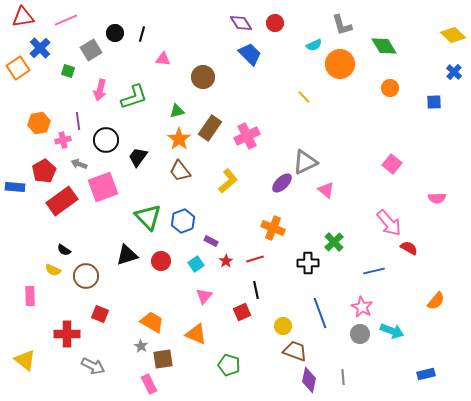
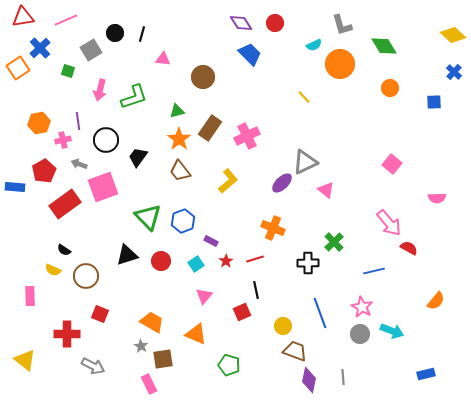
red rectangle at (62, 201): moved 3 px right, 3 px down
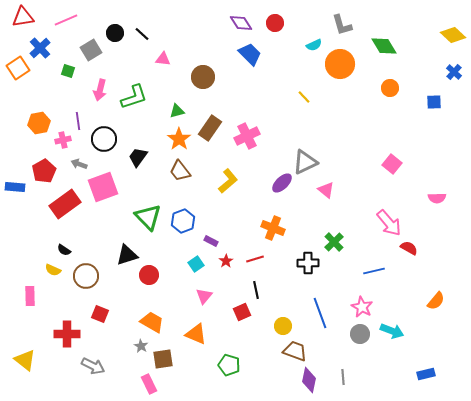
black line at (142, 34): rotated 63 degrees counterclockwise
black circle at (106, 140): moved 2 px left, 1 px up
red circle at (161, 261): moved 12 px left, 14 px down
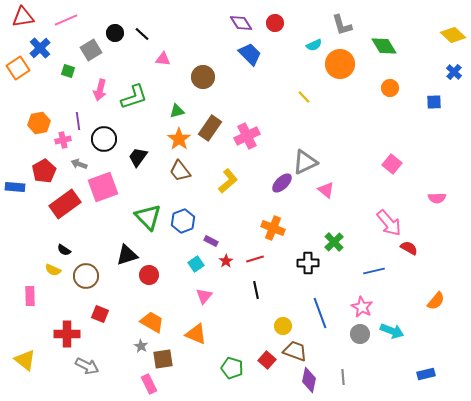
red square at (242, 312): moved 25 px right, 48 px down; rotated 24 degrees counterclockwise
green pentagon at (229, 365): moved 3 px right, 3 px down
gray arrow at (93, 366): moved 6 px left
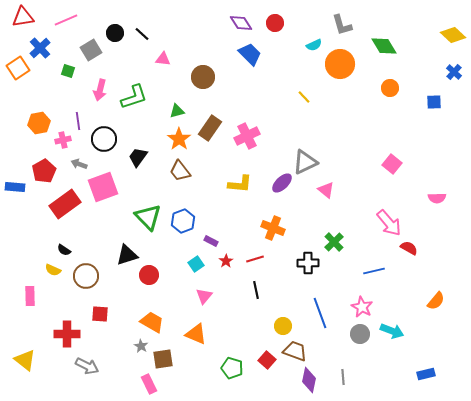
yellow L-shape at (228, 181): moved 12 px right, 3 px down; rotated 45 degrees clockwise
red square at (100, 314): rotated 18 degrees counterclockwise
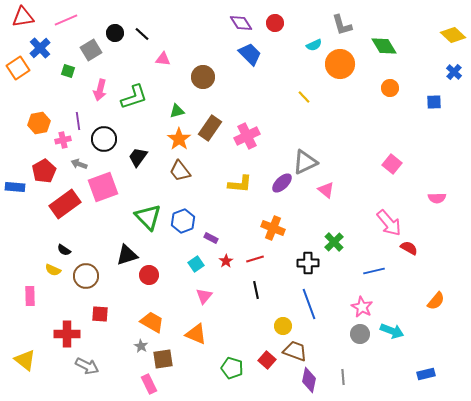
purple rectangle at (211, 241): moved 3 px up
blue line at (320, 313): moved 11 px left, 9 px up
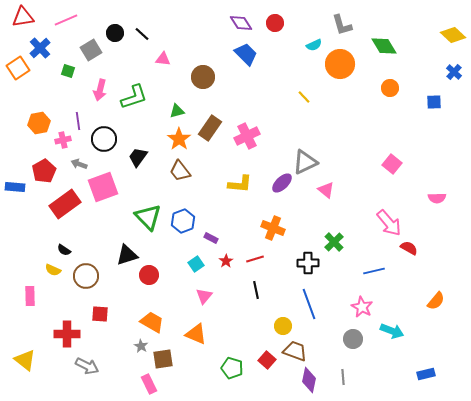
blue trapezoid at (250, 54): moved 4 px left
gray circle at (360, 334): moved 7 px left, 5 px down
